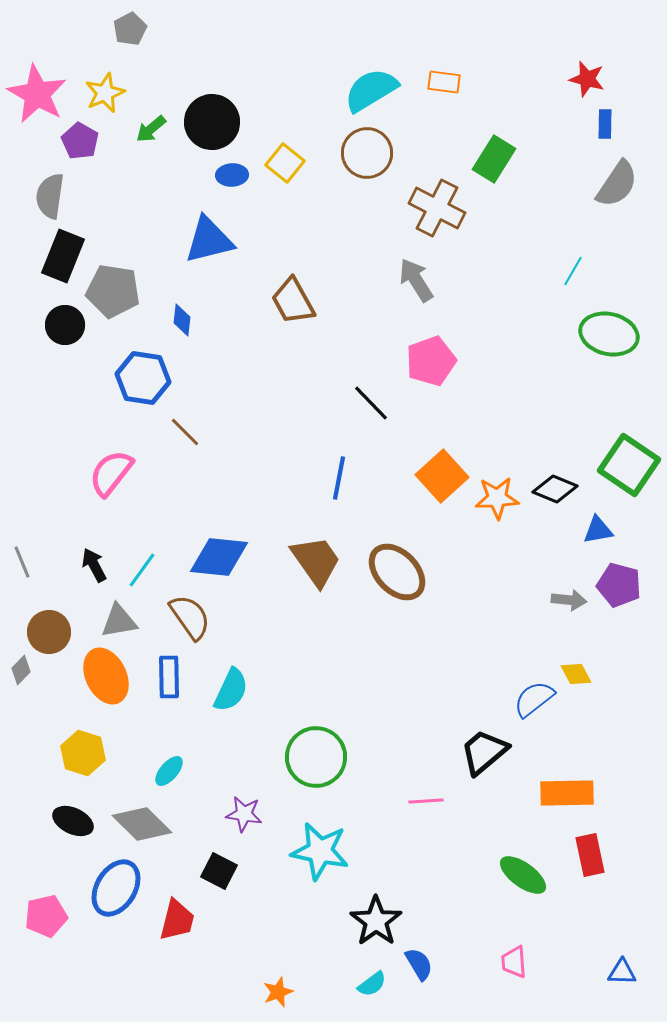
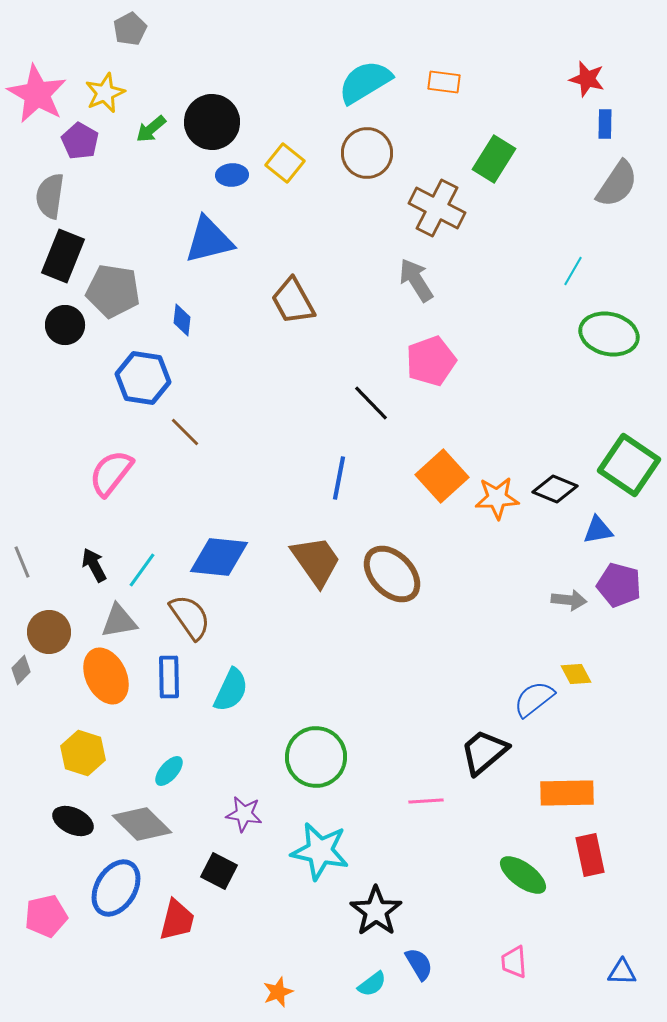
cyan semicircle at (371, 90): moved 6 px left, 8 px up
brown ellipse at (397, 572): moved 5 px left, 2 px down
black star at (376, 921): moved 10 px up
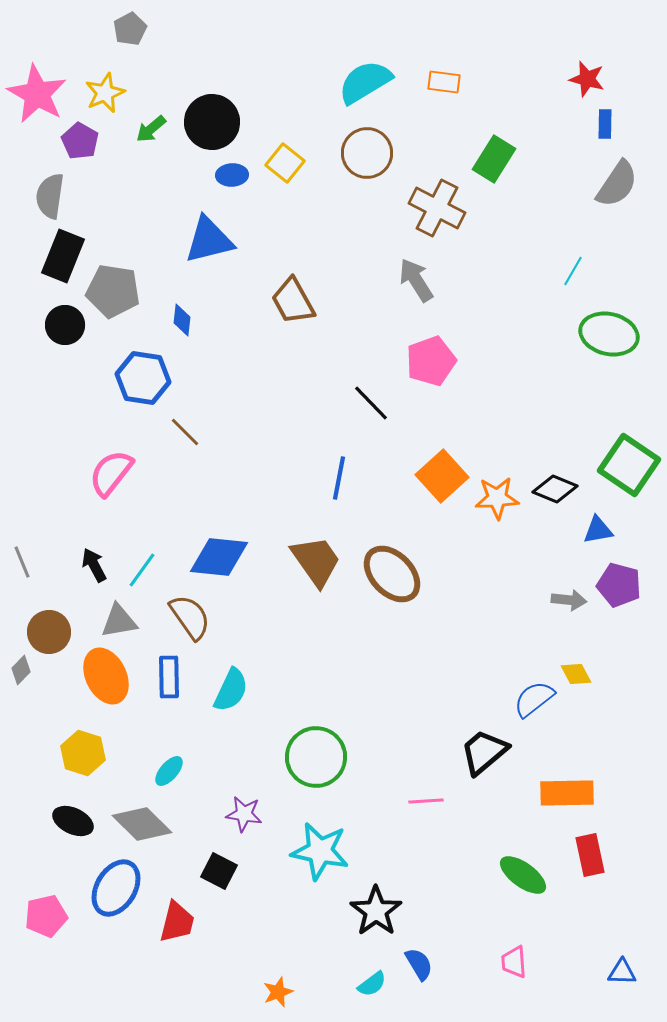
red trapezoid at (177, 920): moved 2 px down
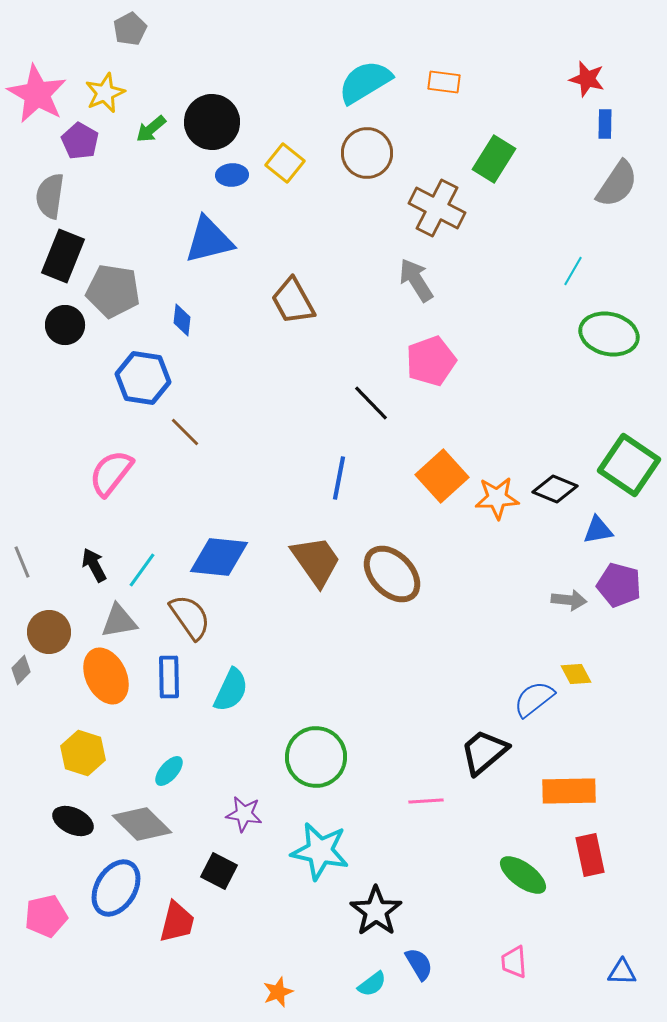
orange rectangle at (567, 793): moved 2 px right, 2 px up
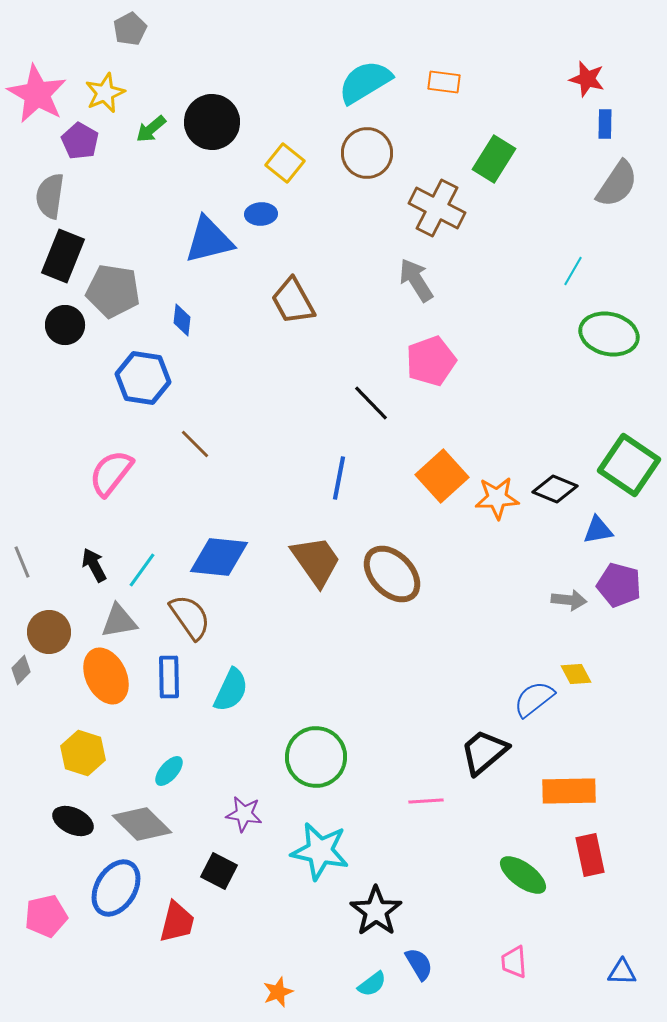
blue ellipse at (232, 175): moved 29 px right, 39 px down
brown line at (185, 432): moved 10 px right, 12 px down
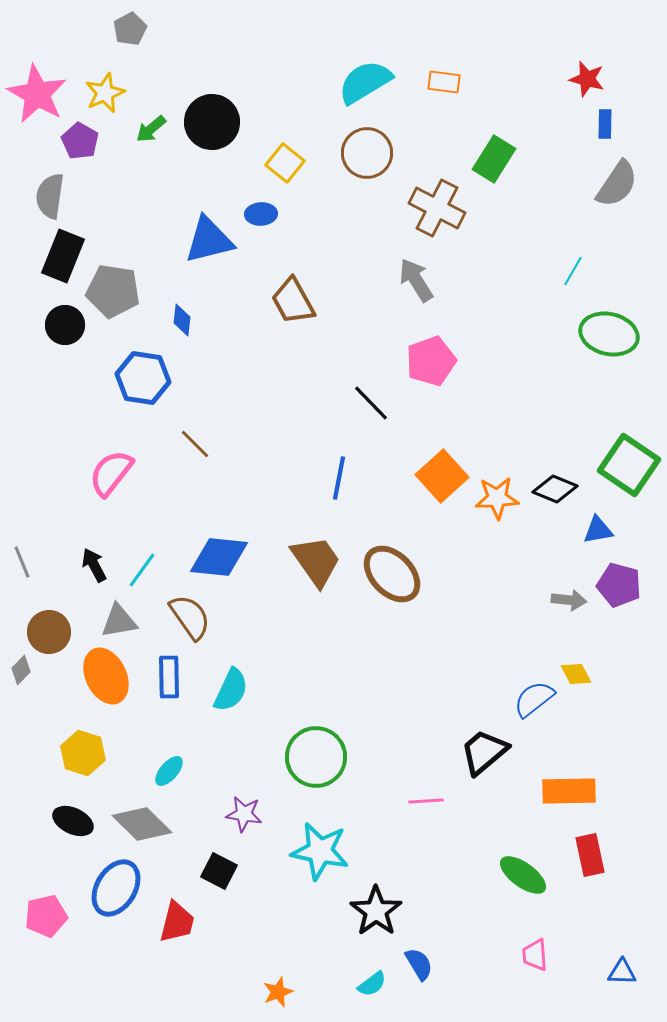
pink trapezoid at (514, 962): moved 21 px right, 7 px up
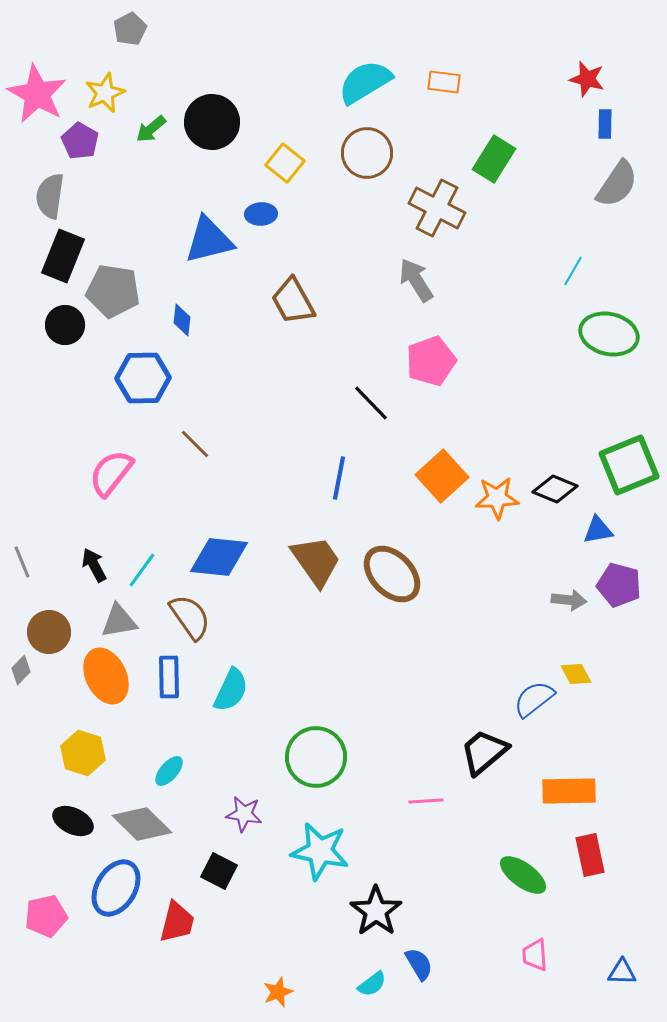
blue hexagon at (143, 378): rotated 10 degrees counterclockwise
green square at (629, 465): rotated 34 degrees clockwise
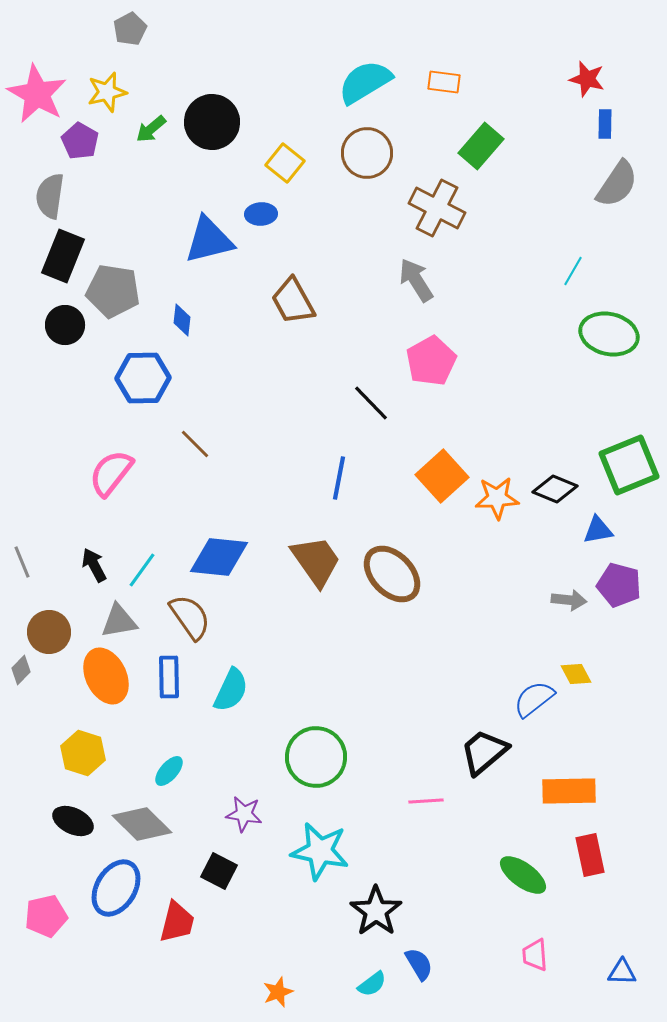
yellow star at (105, 93): moved 2 px right, 1 px up; rotated 9 degrees clockwise
green rectangle at (494, 159): moved 13 px left, 13 px up; rotated 9 degrees clockwise
pink pentagon at (431, 361): rotated 9 degrees counterclockwise
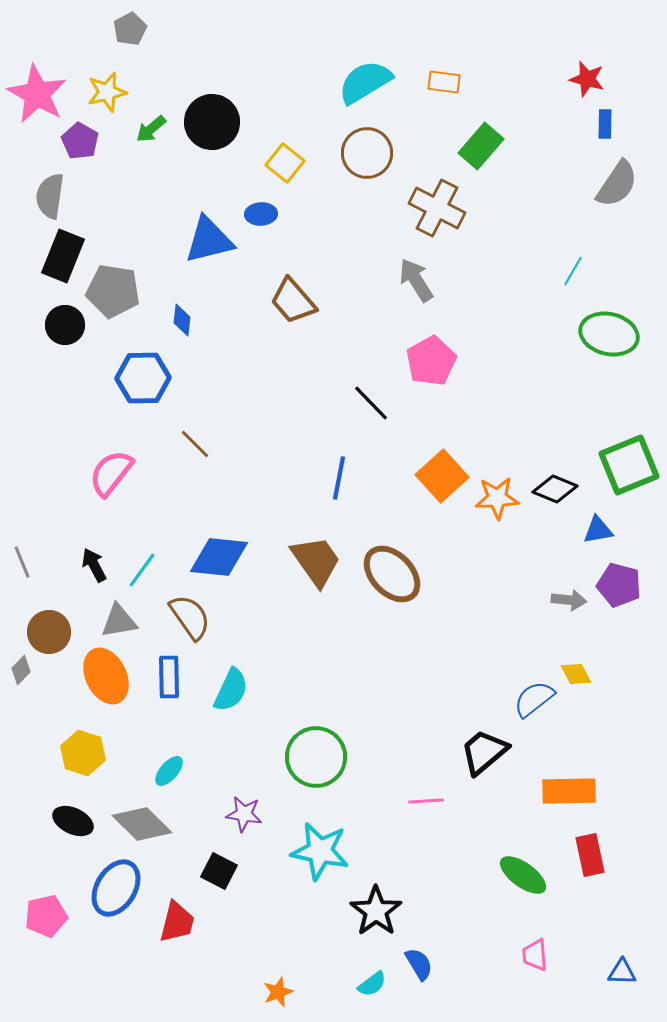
brown trapezoid at (293, 301): rotated 12 degrees counterclockwise
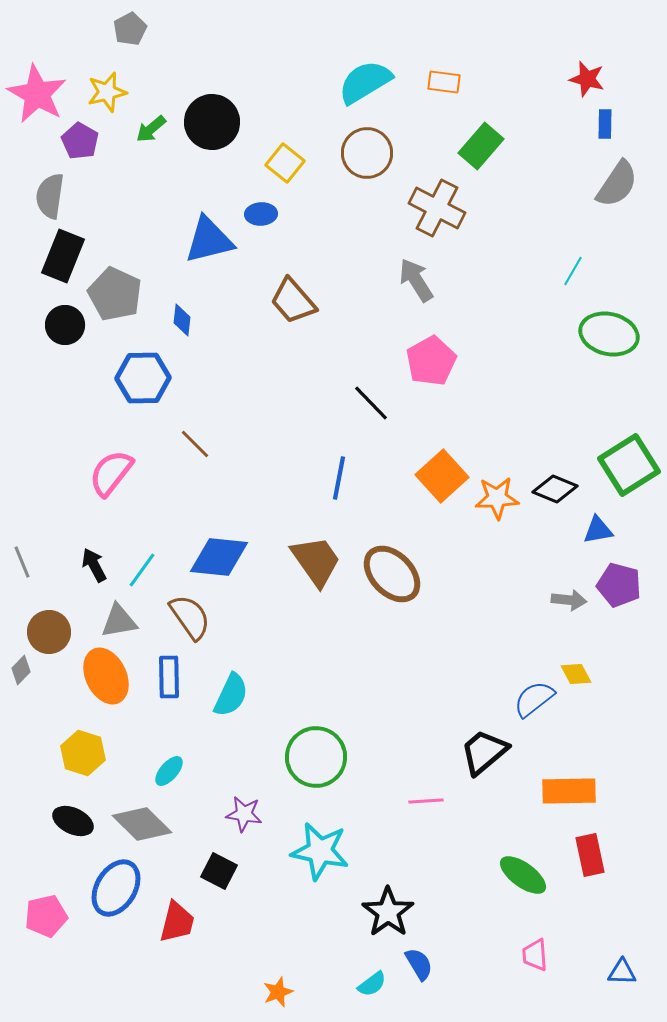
gray pentagon at (113, 291): moved 2 px right, 3 px down; rotated 16 degrees clockwise
green square at (629, 465): rotated 10 degrees counterclockwise
cyan semicircle at (231, 690): moved 5 px down
black star at (376, 911): moved 12 px right, 1 px down
